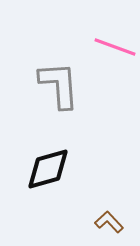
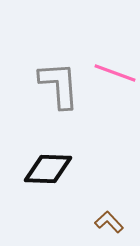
pink line: moved 26 px down
black diamond: rotated 18 degrees clockwise
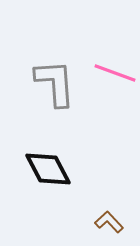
gray L-shape: moved 4 px left, 2 px up
black diamond: rotated 60 degrees clockwise
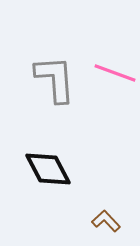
gray L-shape: moved 4 px up
brown L-shape: moved 3 px left, 1 px up
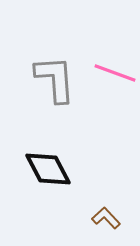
brown L-shape: moved 3 px up
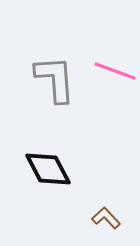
pink line: moved 2 px up
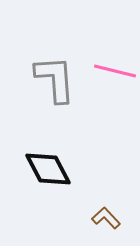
pink line: rotated 6 degrees counterclockwise
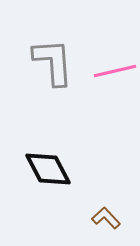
pink line: rotated 27 degrees counterclockwise
gray L-shape: moved 2 px left, 17 px up
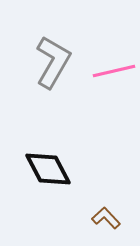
gray L-shape: rotated 34 degrees clockwise
pink line: moved 1 px left
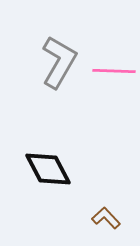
gray L-shape: moved 6 px right
pink line: rotated 15 degrees clockwise
